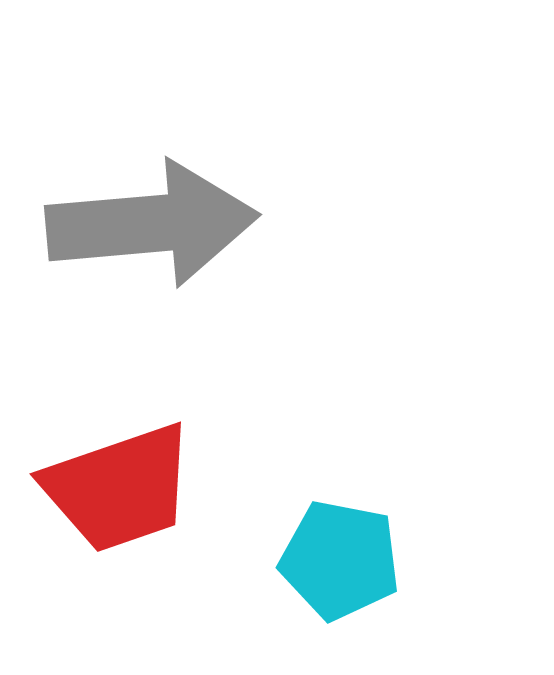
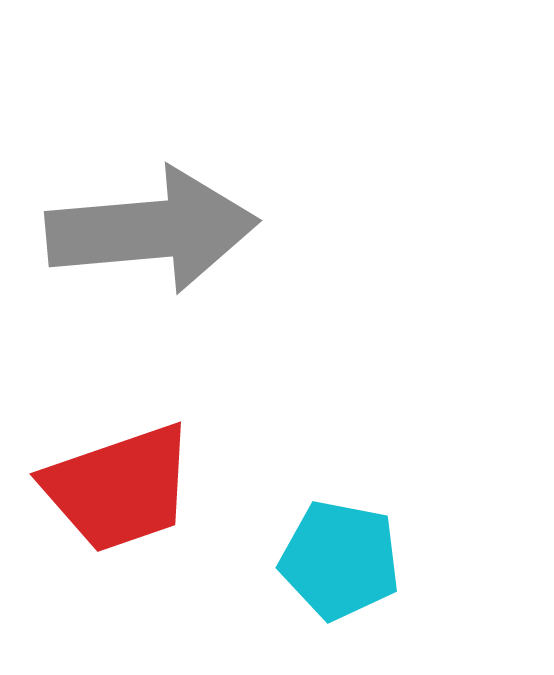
gray arrow: moved 6 px down
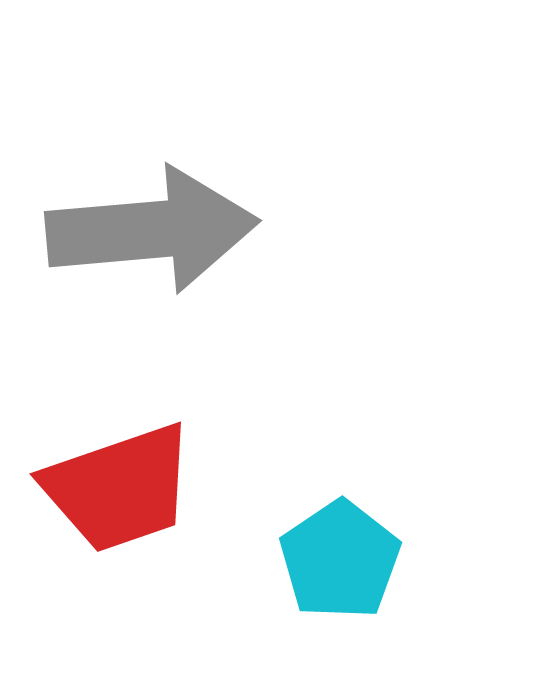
cyan pentagon: rotated 27 degrees clockwise
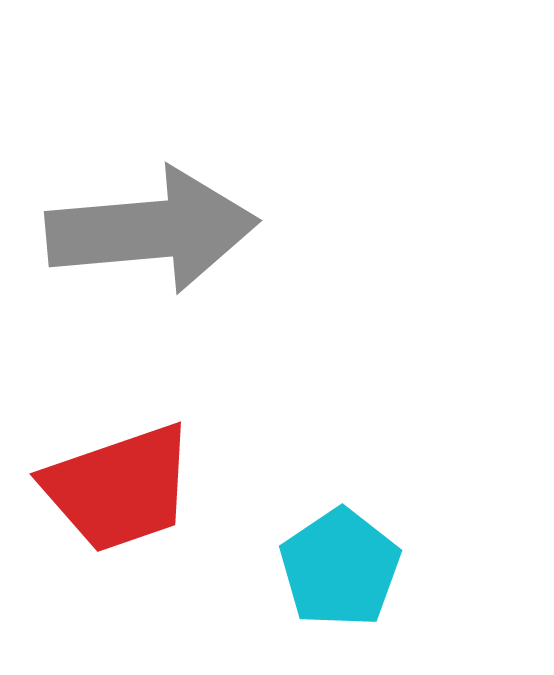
cyan pentagon: moved 8 px down
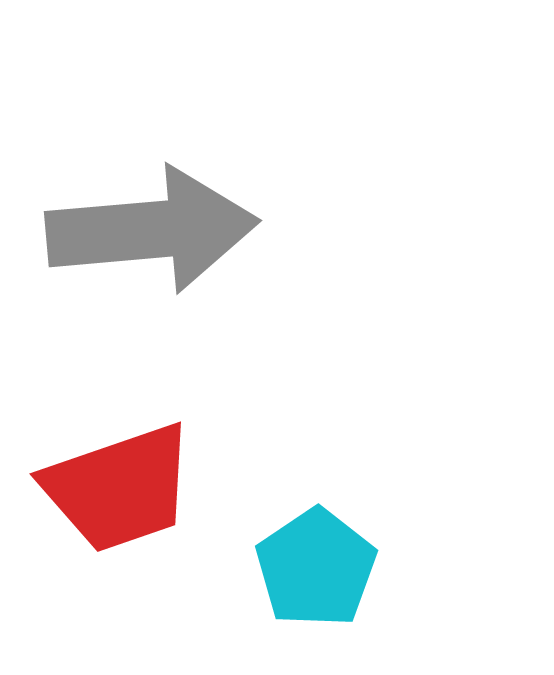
cyan pentagon: moved 24 px left
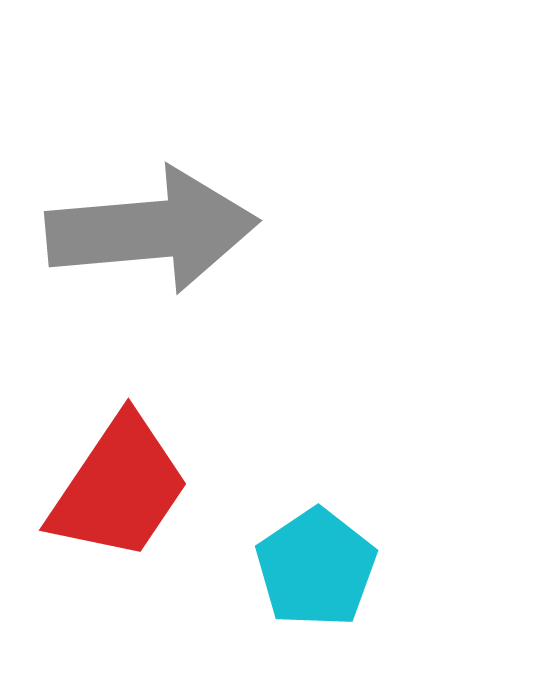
red trapezoid: rotated 37 degrees counterclockwise
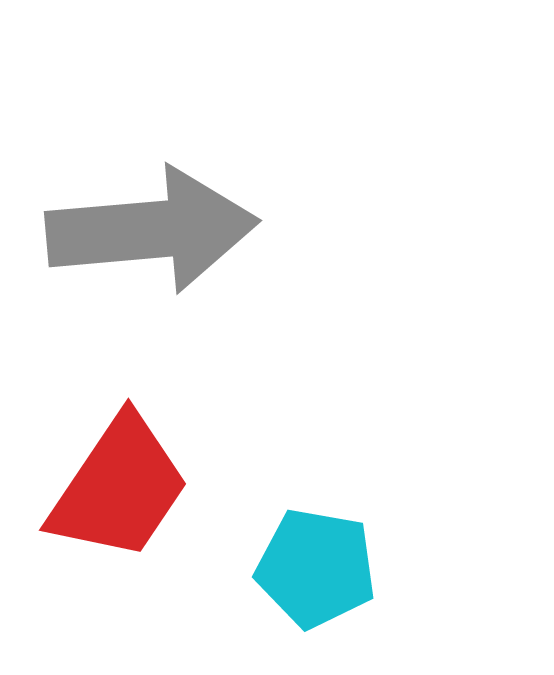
cyan pentagon: rotated 28 degrees counterclockwise
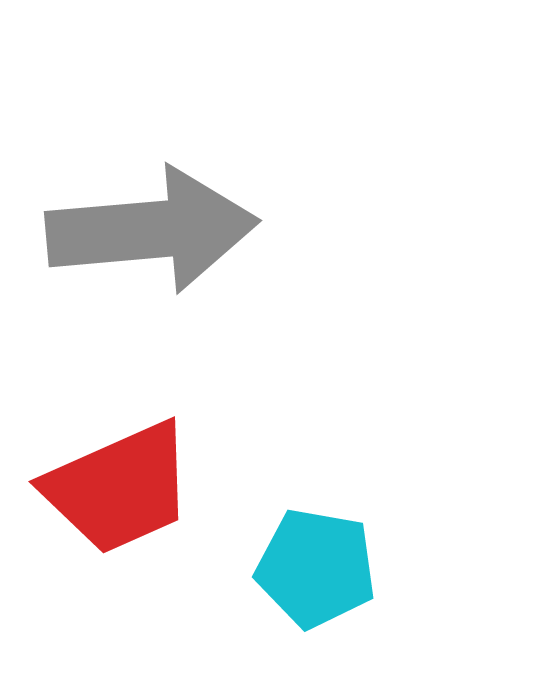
red trapezoid: rotated 32 degrees clockwise
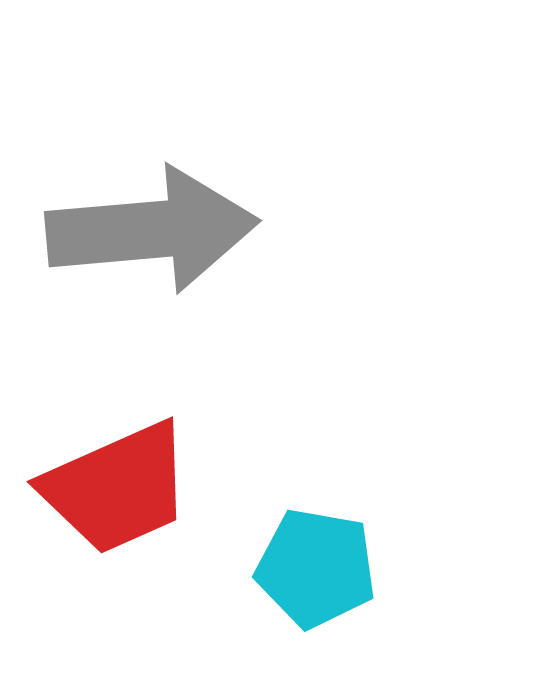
red trapezoid: moved 2 px left
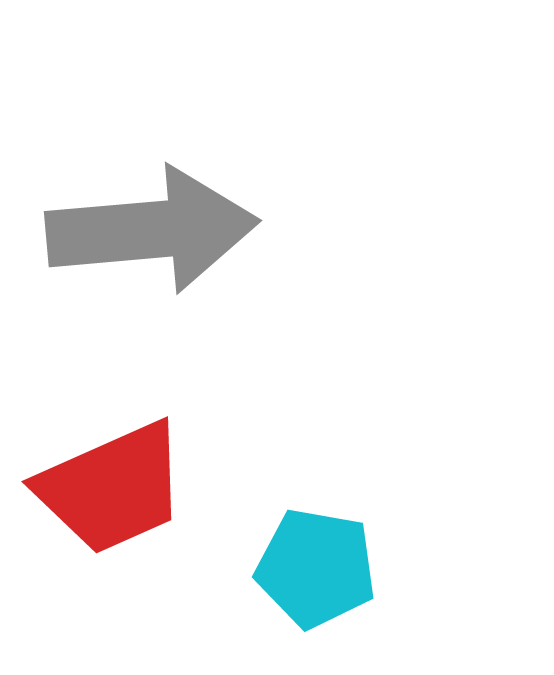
red trapezoid: moved 5 px left
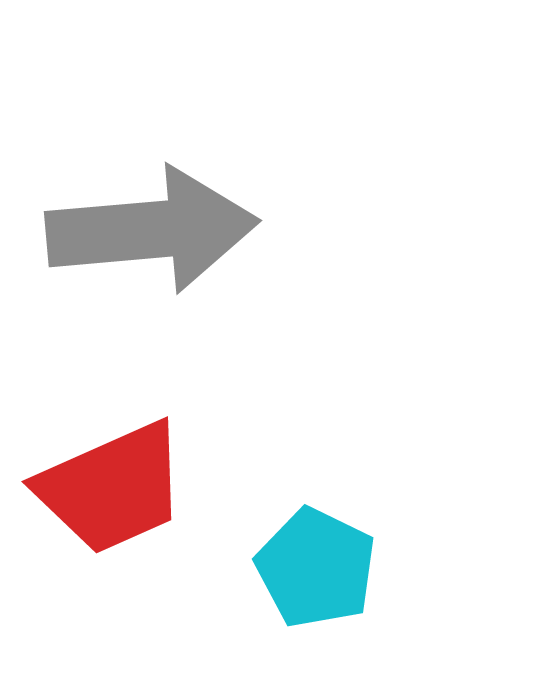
cyan pentagon: rotated 16 degrees clockwise
